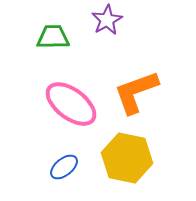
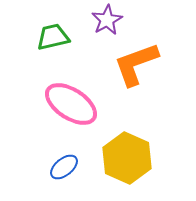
green trapezoid: rotated 12 degrees counterclockwise
orange L-shape: moved 28 px up
pink ellipse: rotated 4 degrees counterclockwise
yellow hexagon: rotated 12 degrees clockwise
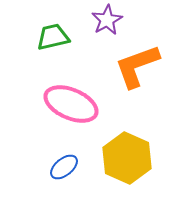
orange L-shape: moved 1 px right, 2 px down
pink ellipse: rotated 10 degrees counterclockwise
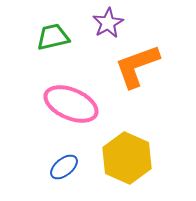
purple star: moved 1 px right, 3 px down
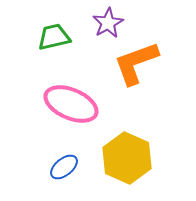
green trapezoid: moved 1 px right
orange L-shape: moved 1 px left, 3 px up
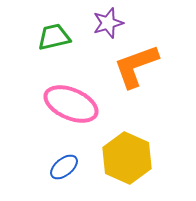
purple star: rotated 12 degrees clockwise
orange L-shape: moved 3 px down
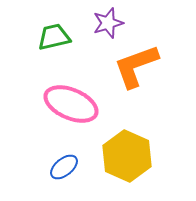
yellow hexagon: moved 2 px up
